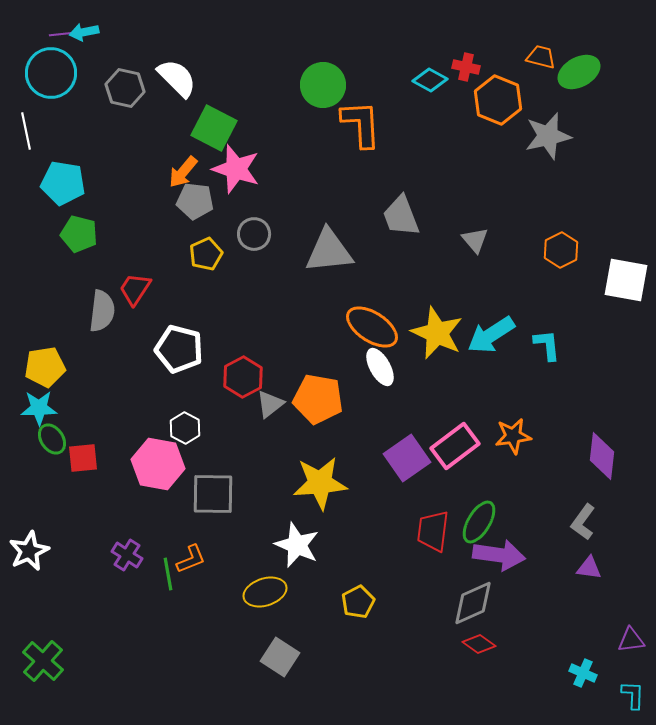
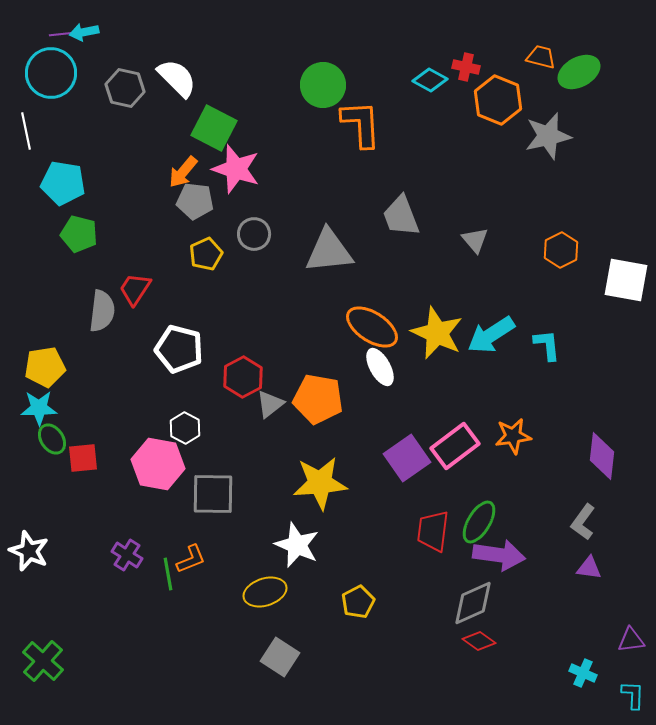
white star at (29, 551): rotated 24 degrees counterclockwise
red diamond at (479, 644): moved 3 px up
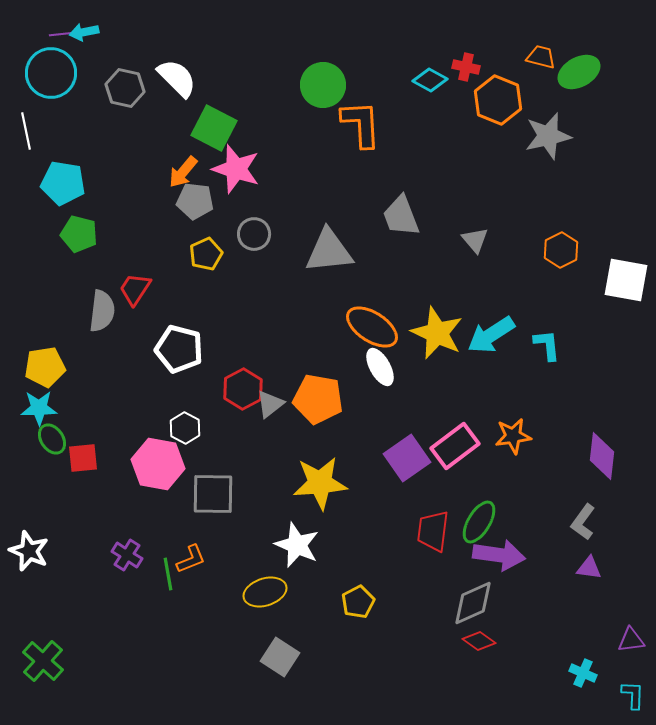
red hexagon at (243, 377): moved 12 px down
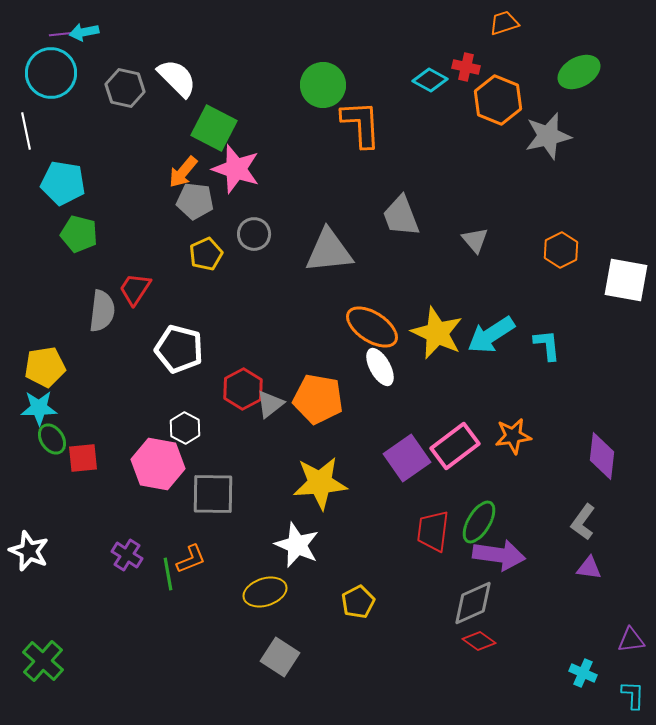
orange trapezoid at (541, 57): moved 37 px left, 34 px up; rotated 32 degrees counterclockwise
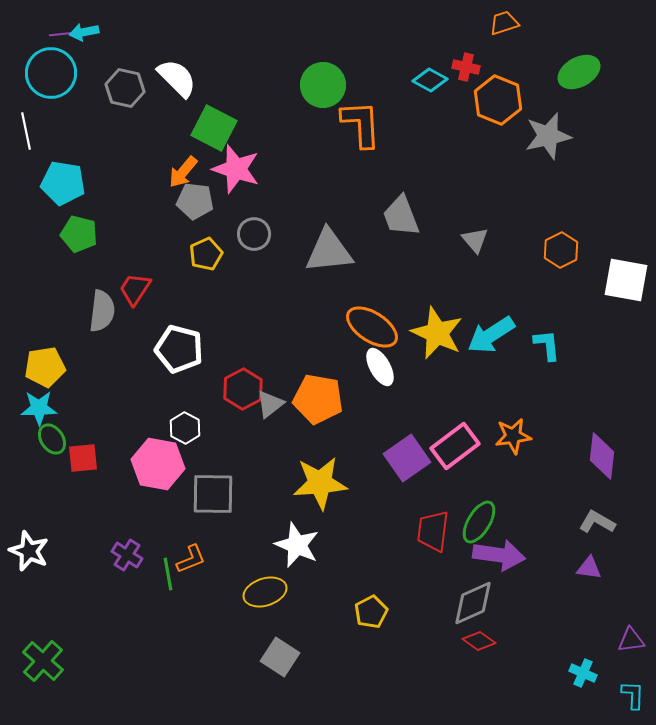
gray L-shape at (583, 522): moved 14 px right; rotated 84 degrees clockwise
yellow pentagon at (358, 602): moved 13 px right, 10 px down
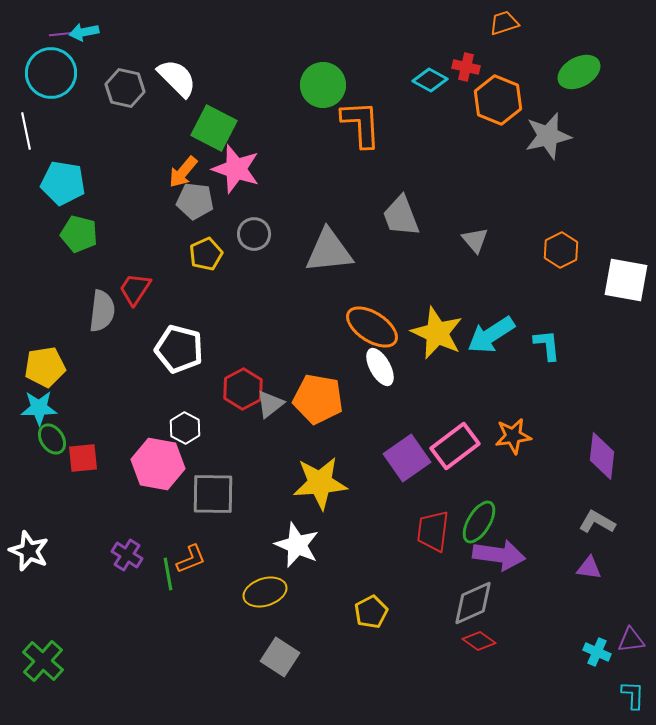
cyan cross at (583, 673): moved 14 px right, 21 px up
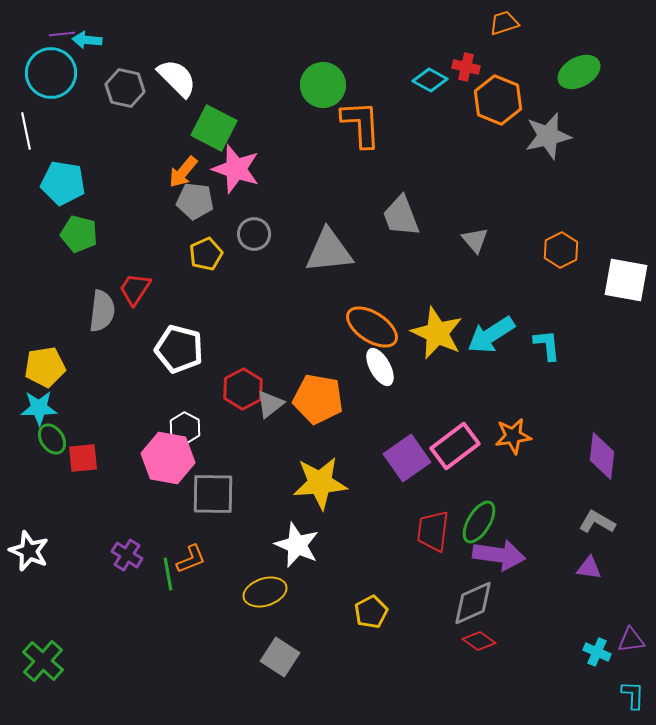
cyan arrow at (84, 32): moved 3 px right, 8 px down; rotated 16 degrees clockwise
pink hexagon at (158, 464): moved 10 px right, 6 px up
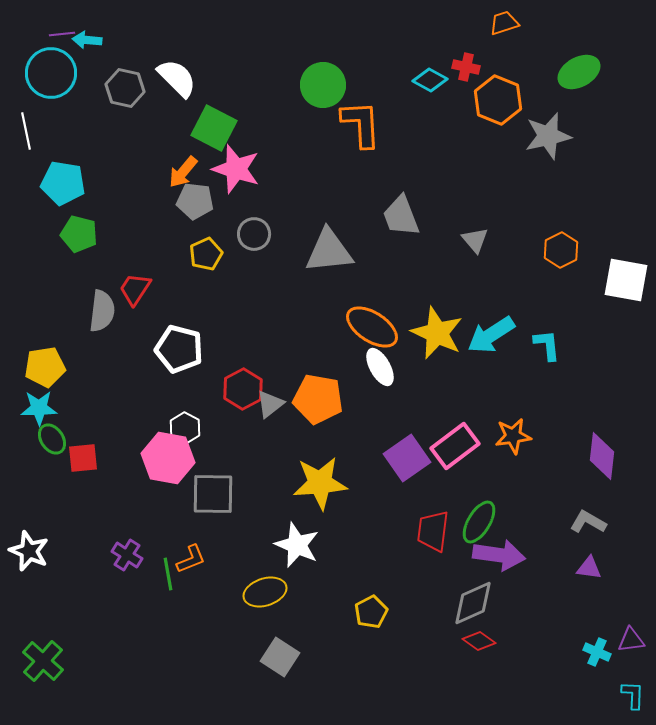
gray L-shape at (597, 522): moved 9 px left
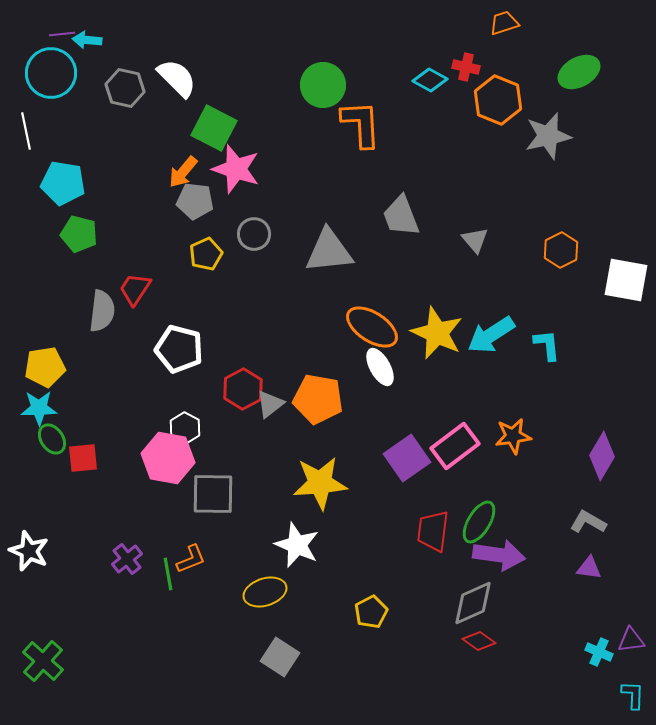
purple diamond at (602, 456): rotated 24 degrees clockwise
purple cross at (127, 555): moved 4 px down; rotated 20 degrees clockwise
cyan cross at (597, 652): moved 2 px right
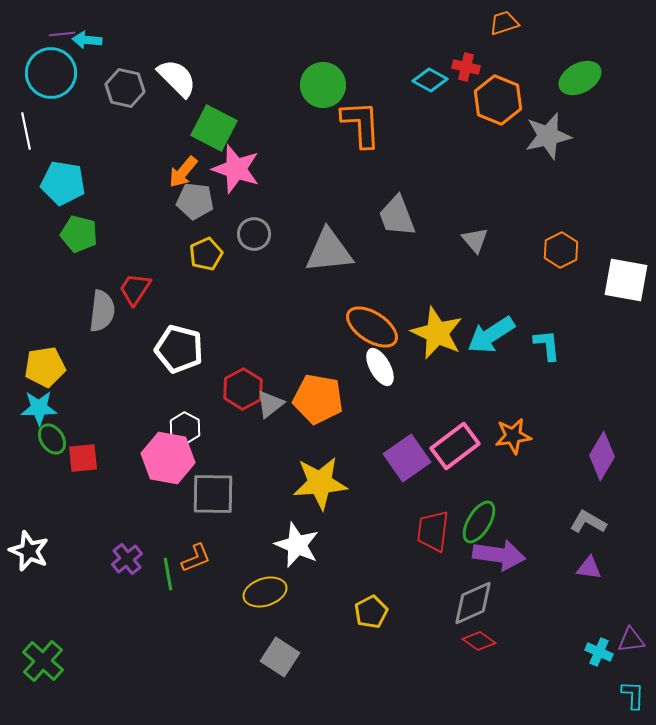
green ellipse at (579, 72): moved 1 px right, 6 px down
gray trapezoid at (401, 216): moved 4 px left
orange L-shape at (191, 559): moved 5 px right, 1 px up
